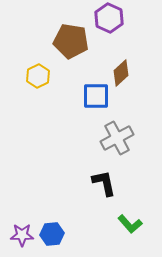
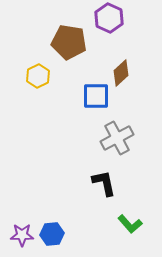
brown pentagon: moved 2 px left, 1 px down
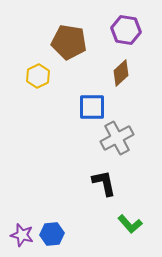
purple hexagon: moved 17 px right, 12 px down; rotated 16 degrees counterclockwise
blue square: moved 4 px left, 11 px down
purple star: rotated 15 degrees clockwise
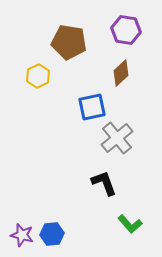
blue square: rotated 12 degrees counterclockwise
gray cross: rotated 12 degrees counterclockwise
black L-shape: rotated 8 degrees counterclockwise
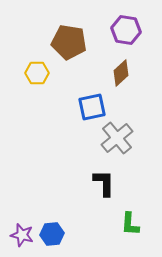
yellow hexagon: moved 1 px left, 3 px up; rotated 25 degrees clockwise
black L-shape: rotated 20 degrees clockwise
green L-shape: rotated 45 degrees clockwise
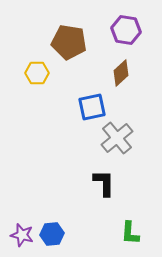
green L-shape: moved 9 px down
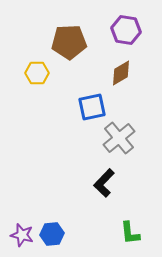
brown pentagon: rotated 12 degrees counterclockwise
brown diamond: rotated 12 degrees clockwise
gray cross: moved 2 px right
black L-shape: rotated 136 degrees counterclockwise
green L-shape: rotated 10 degrees counterclockwise
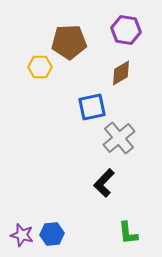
yellow hexagon: moved 3 px right, 6 px up
green L-shape: moved 2 px left
